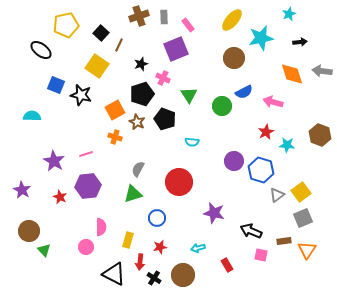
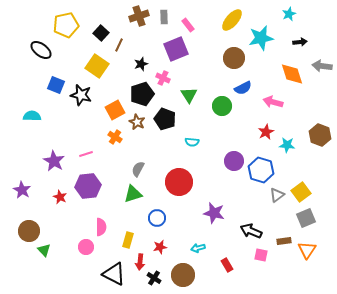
gray arrow at (322, 71): moved 5 px up
blue semicircle at (244, 92): moved 1 px left, 4 px up
orange cross at (115, 137): rotated 16 degrees clockwise
gray square at (303, 218): moved 3 px right
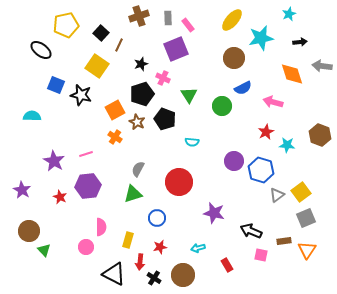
gray rectangle at (164, 17): moved 4 px right, 1 px down
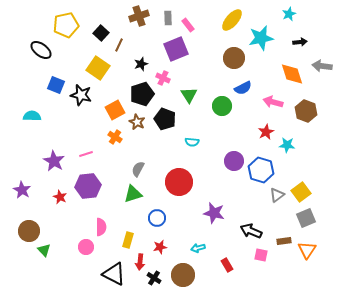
yellow square at (97, 66): moved 1 px right, 2 px down
brown hexagon at (320, 135): moved 14 px left, 24 px up
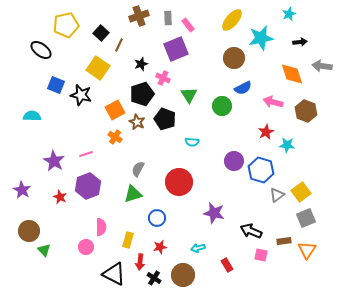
purple hexagon at (88, 186): rotated 15 degrees counterclockwise
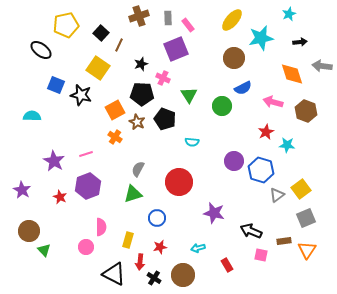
black pentagon at (142, 94): rotated 20 degrees clockwise
yellow square at (301, 192): moved 3 px up
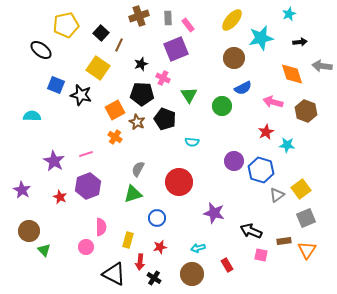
brown circle at (183, 275): moved 9 px right, 1 px up
